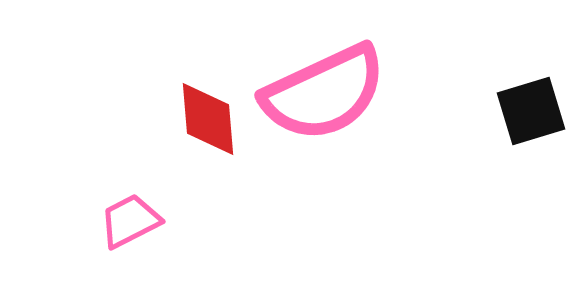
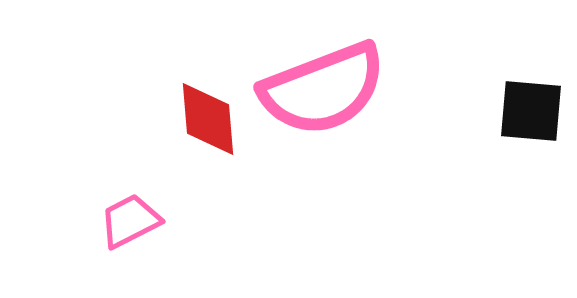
pink semicircle: moved 1 px left, 4 px up; rotated 4 degrees clockwise
black square: rotated 22 degrees clockwise
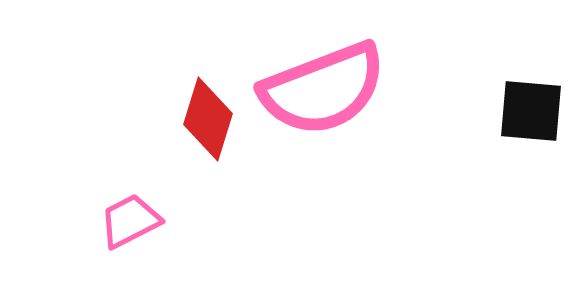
red diamond: rotated 22 degrees clockwise
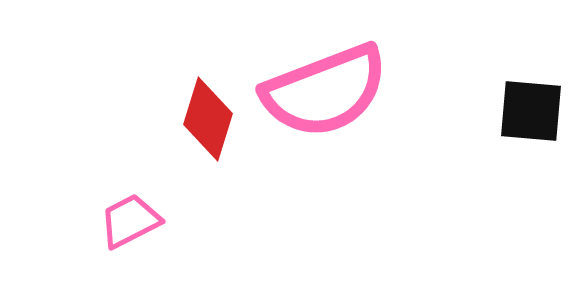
pink semicircle: moved 2 px right, 2 px down
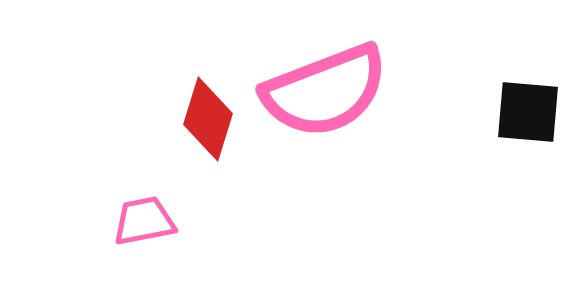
black square: moved 3 px left, 1 px down
pink trapezoid: moved 14 px right; rotated 16 degrees clockwise
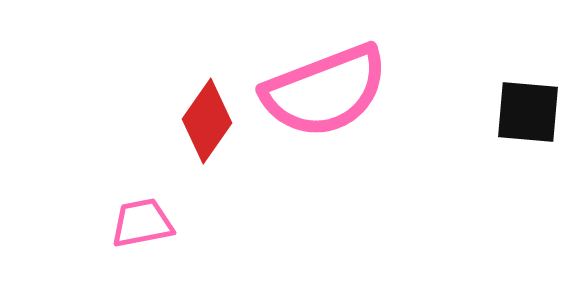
red diamond: moved 1 px left, 2 px down; rotated 18 degrees clockwise
pink trapezoid: moved 2 px left, 2 px down
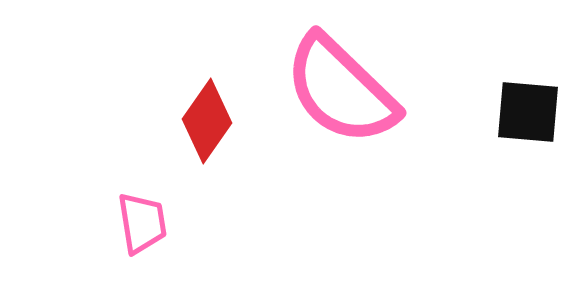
pink semicircle: moved 16 px right, 1 px up; rotated 65 degrees clockwise
pink trapezoid: rotated 92 degrees clockwise
